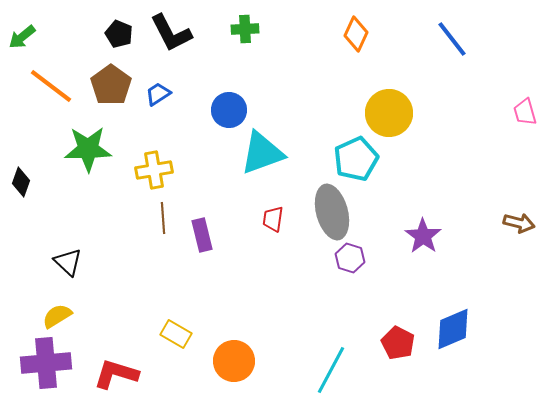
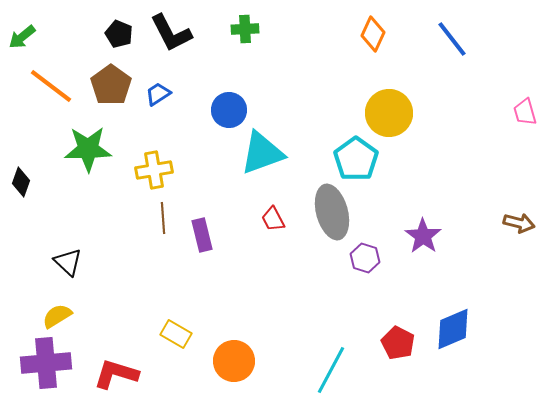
orange diamond: moved 17 px right
cyan pentagon: rotated 12 degrees counterclockwise
red trapezoid: rotated 36 degrees counterclockwise
purple hexagon: moved 15 px right
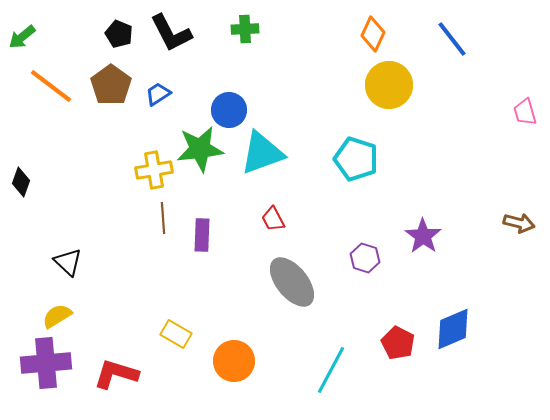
yellow circle: moved 28 px up
green star: moved 112 px right; rotated 6 degrees counterclockwise
cyan pentagon: rotated 18 degrees counterclockwise
gray ellipse: moved 40 px left, 70 px down; rotated 24 degrees counterclockwise
purple rectangle: rotated 16 degrees clockwise
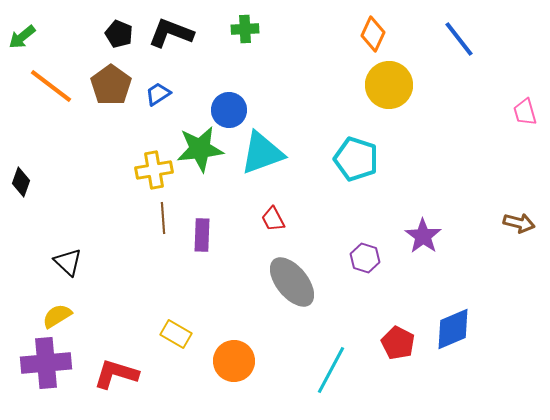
black L-shape: rotated 138 degrees clockwise
blue line: moved 7 px right
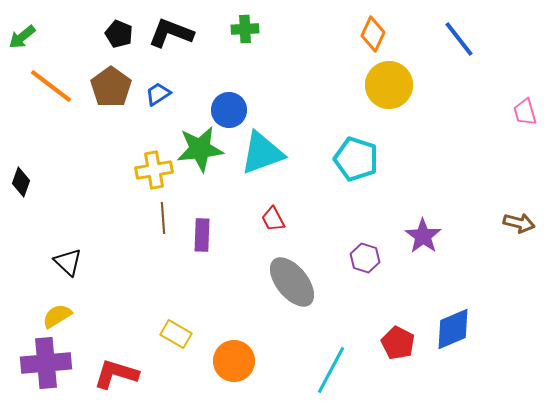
brown pentagon: moved 2 px down
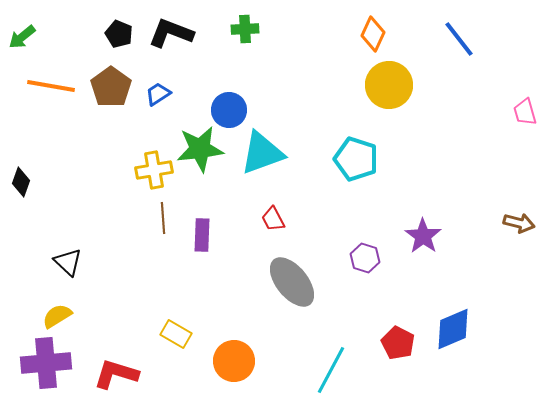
orange line: rotated 27 degrees counterclockwise
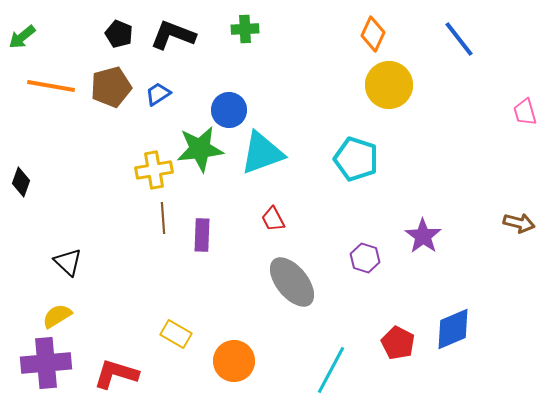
black L-shape: moved 2 px right, 2 px down
brown pentagon: rotated 21 degrees clockwise
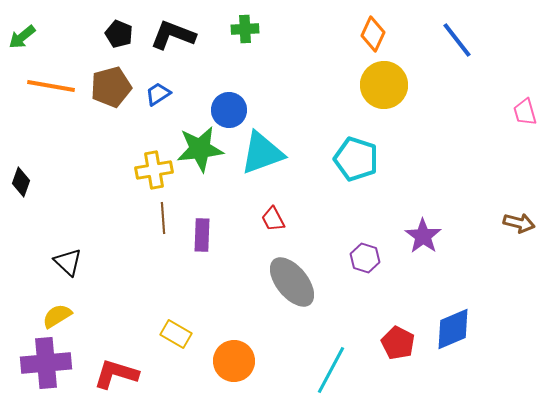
blue line: moved 2 px left, 1 px down
yellow circle: moved 5 px left
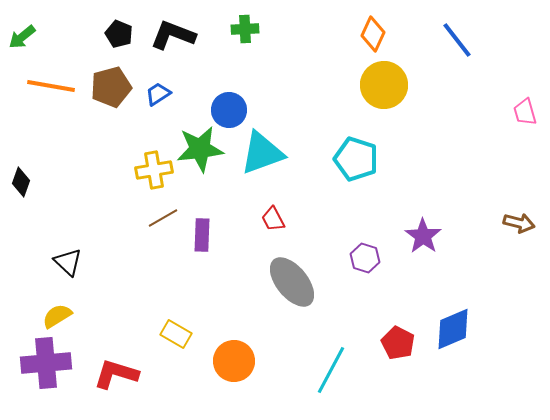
brown line: rotated 64 degrees clockwise
